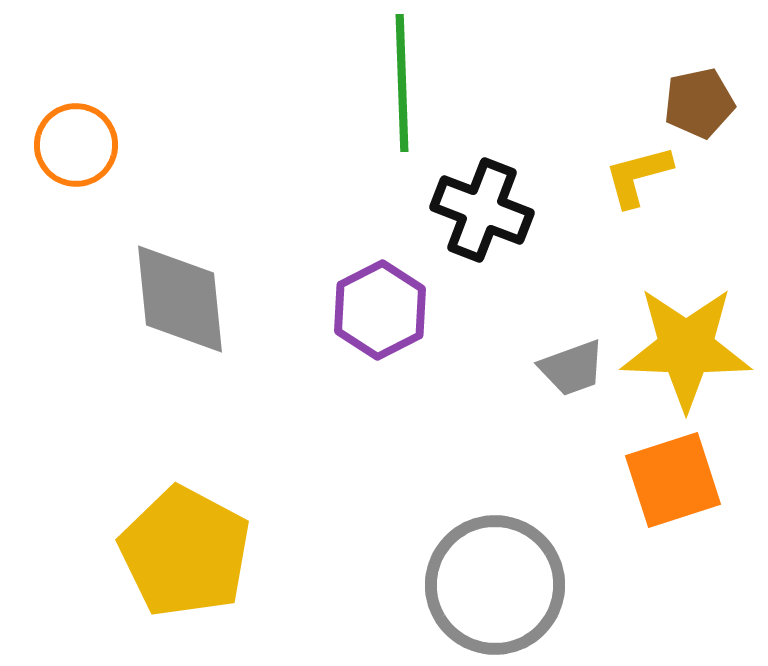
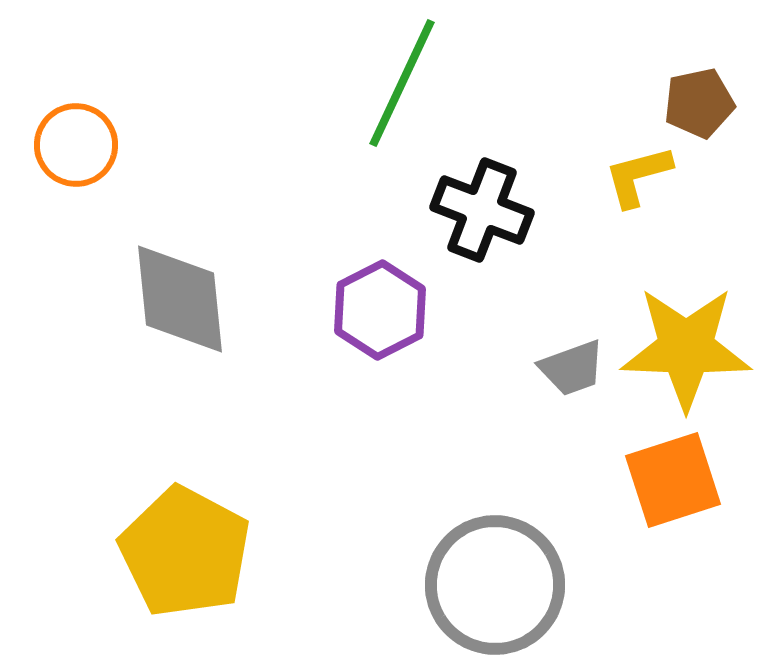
green line: rotated 27 degrees clockwise
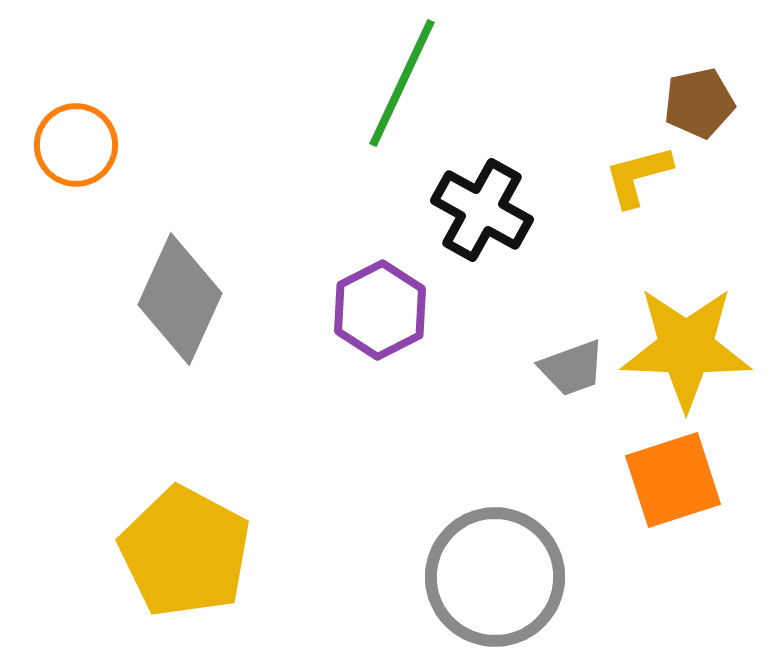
black cross: rotated 8 degrees clockwise
gray diamond: rotated 30 degrees clockwise
gray circle: moved 8 px up
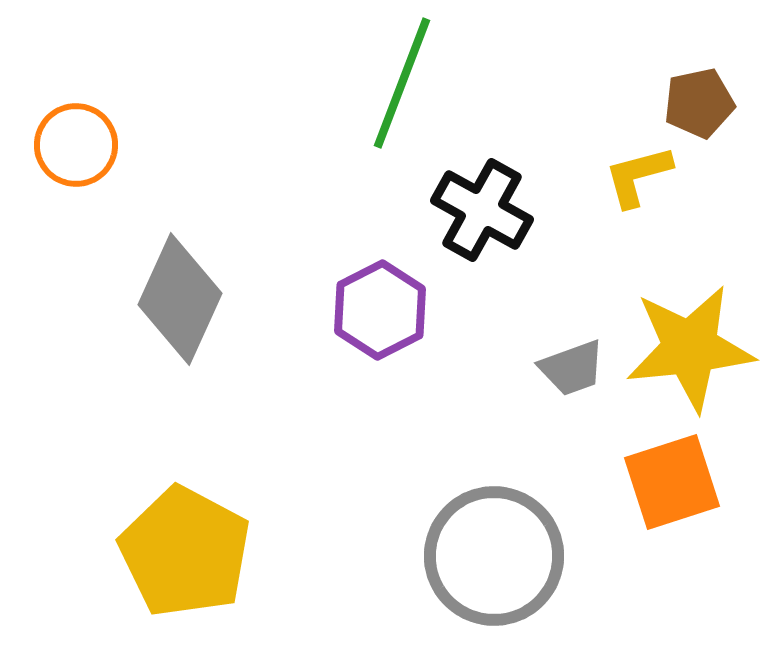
green line: rotated 4 degrees counterclockwise
yellow star: moved 4 px right; rotated 8 degrees counterclockwise
orange square: moved 1 px left, 2 px down
gray circle: moved 1 px left, 21 px up
